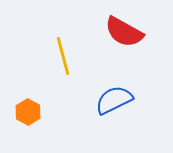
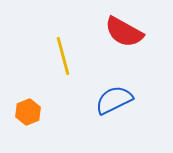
orange hexagon: rotated 10 degrees clockwise
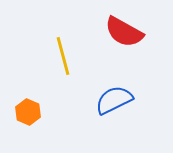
orange hexagon: rotated 15 degrees counterclockwise
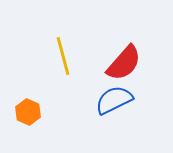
red semicircle: moved 31 px down; rotated 78 degrees counterclockwise
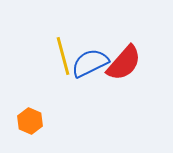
blue semicircle: moved 24 px left, 37 px up
orange hexagon: moved 2 px right, 9 px down
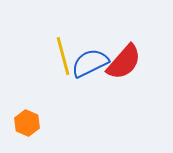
red semicircle: moved 1 px up
orange hexagon: moved 3 px left, 2 px down
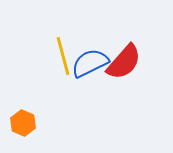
orange hexagon: moved 4 px left
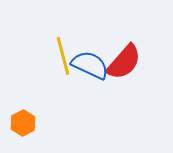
blue semicircle: moved 2 px down; rotated 51 degrees clockwise
orange hexagon: rotated 10 degrees clockwise
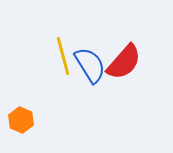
blue semicircle: rotated 33 degrees clockwise
orange hexagon: moved 2 px left, 3 px up; rotated 10 degrees counterclockwise
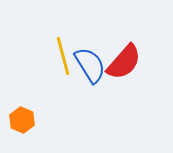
orange hexagon: moved 1 px right
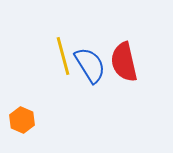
red semicircle: rotated 126 degrees clockwise
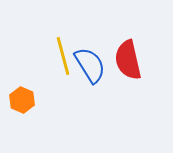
red semicircle: moved 4 px right, 2 px up
orange hexagon: moved 20 px up
